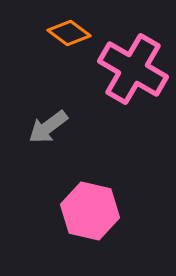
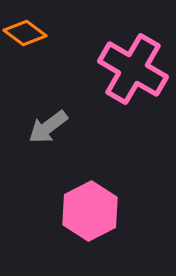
orange diamond: moved 44 px left
pink hexagon: rotated 20 degrees clockwise
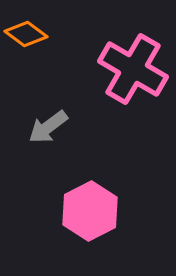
orange diamond: moved 1 px right, 1 px down
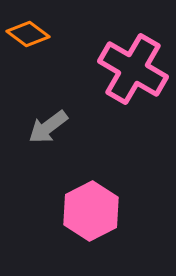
orange diamond: moved 2 px right
pink hexagon: moved 1 px right
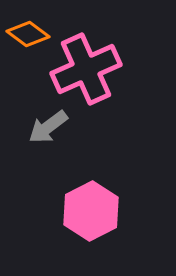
pink cross: moved 47 px left; rotated 36 degrees clockwise
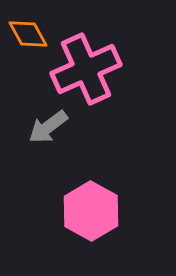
orange diamond: rotated 24 degrees clockwise
pink hexagon: rotated 4 degrees counterclockwise
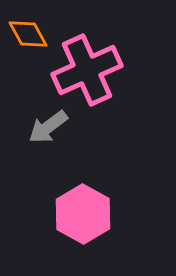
pink cross: moved 1 px right, 1 px down
pink hexagon: moved 8 px left, 3 px down
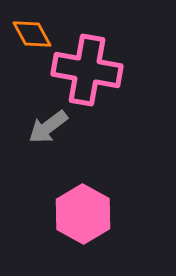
orange diamond: moved 4 px right
pink cross: rotated 34 degrees clockwise
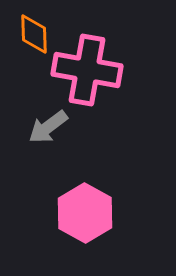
orange diamond: moved 2 px right; rotated 27 degrees clockwise
pink hexagon: moved 2 px right, 1 px up
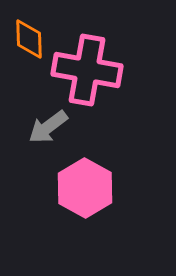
orange diamond: moved 5 px left, 5 px down
pink hexagon: moved 25 px up
